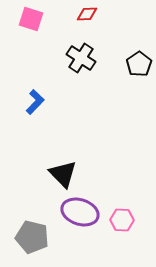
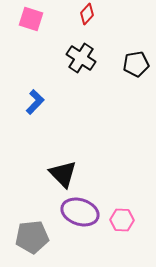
red diamond: rotated 45 degrees counterclockwise
black pentagon: moved 3 px left; rotated 25 degrees clockwise
gray pentagon: rotated 20 degrees counterclockwise
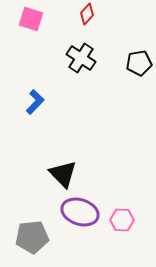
black pentagon: moved 3 px right, 1 px up
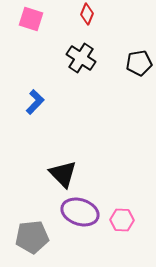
red diamond: rotated 20 degrees counterclockwise
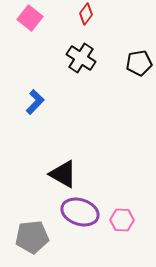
red diamond: moved 1 px left; rotated 15 degrees clockwise
pink square: moved 1 px left, 1 px up; rotated 20 degrees clockwise
black triangle: rotated 16 degrees counterclockwise
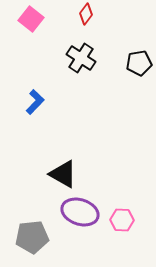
pink square: moved 1 px right, 1 px down
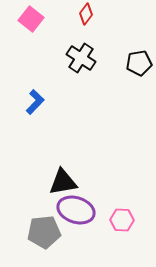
black triangle: moved 8 px down; rotated 40 degrees counterclockwise
purple ellipse: moved 4 px left, 2 px up
gray pentagon: moved 12 px right, 5 px up
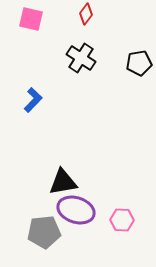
pink square: rotated 25 degrees counterclockwise
blue L-shape: moved 2 px left, 2 px up
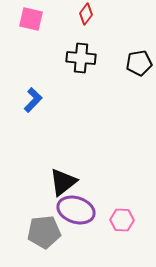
black cross: rotated 28 degrees counterclockwise
black triangle: rotated 28 degrees counterclockwise
